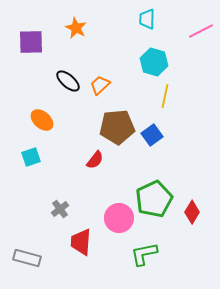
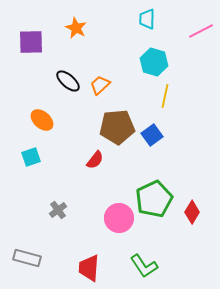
gray cross: moved 2 px left, 1 px down
red trapezoid: moved 8 px right, 26 px down
green L-shape: moved 12 px down; rotated 112 degrees counterclockwise
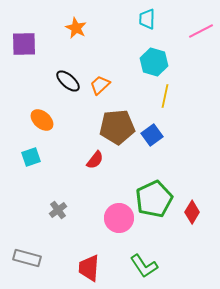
purple square: moved 7 px left, 2 px down
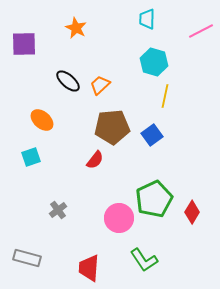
brown pentagon: moved 5 px left
green L-shape: moved 6 px up
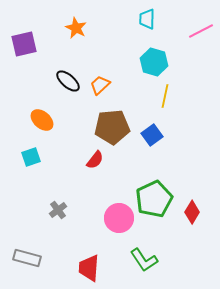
purple square: rotated 12 degrees counterclockwise
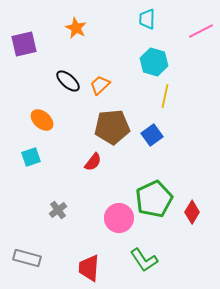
red semicircle: moved 2 px left, 2 px down
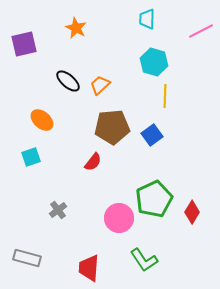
yellow line: rotated 10 degrees counterclockwise
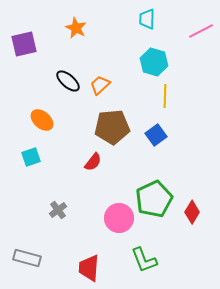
blue square: moved 4 px right
green L-shape: rotated 12 degrees clockwise
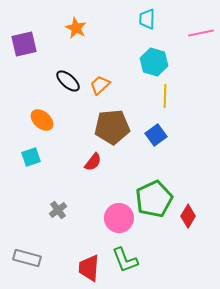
pink line: moved 2 px down; rotated 15 degrees clockwise
red diamond: moved 4 px left, 4 px down
green L-shape: moved 19 px left
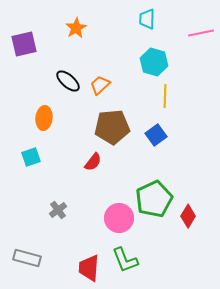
orange star: rotated 15 degrees clockwise
orange ellipse: moved 2 px right, 2 px up; rotated 55 degrees clockwise
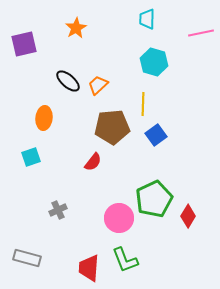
orange trapezoid: moved 2 px left
yellow line: moved 22 px left, 8 px down
gray cross: rotated 12 degrees clockwise
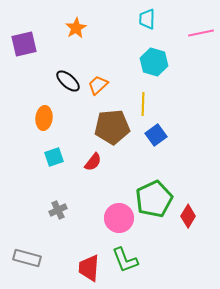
cyan square: moved 23 px right
